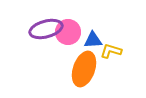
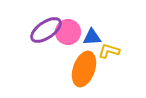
purple ellipse: moved 1 px down; rotated 20 degrees counterclockwise
blue triangle: moved 1 px left, 3 px up
yellow L-shape: moved 2 px left
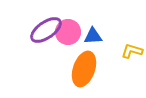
blue triangle: moved 1 px right, 1 px up
yellow L-shape: moved 23 px right
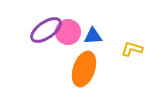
yellow L-shape: moved 2 px up
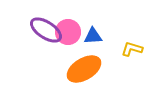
purple ellipse: rotated 68 degrees clockwise
orange ellipse: rotated 40 degrees clockwise
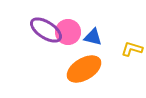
blue triangle: moved 1 px down; rotated 18 degrees clockwise
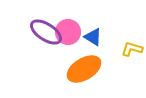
purple ellipse: moved 2 px down
blue triangle: rotated 18 degrees clockwise
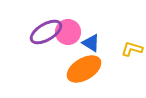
purple ellipse: rotated 64 degrees counterclockwise
blue triangle: moved 2 px left, 6 px down
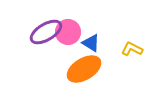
yellow L-shape: rotated 10 degrees clockwise
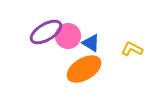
pink circle: moved 4 px down
